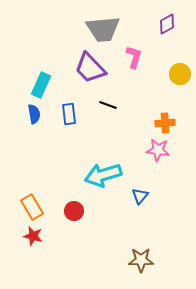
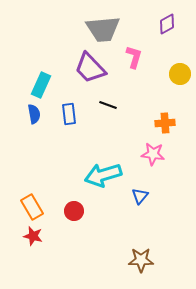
pink star: moved 5 px left, 4 px down
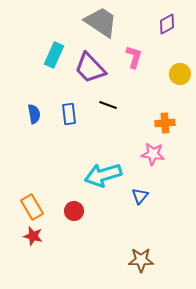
gray trapezoid: moved 2 px left, 7 px up; rotated 141 degrees counterclockwise
cyan rectangle: moved 13 px right, 30 px up
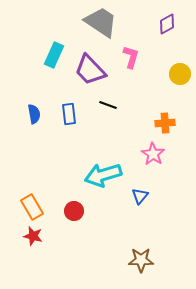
pink L-shape: moved 3 px left
purple trapezoid: moved 2 px down
pink star: rotated 25 degrees clockwise
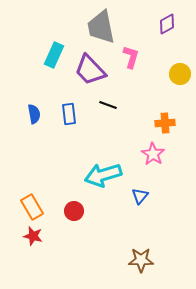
gray trapezoid: moved 5 px down; rotated 135 degrees counterclockwise
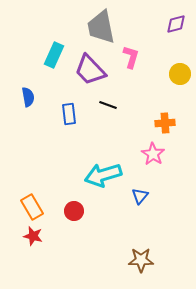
purple diamond: moved 9 px right; rotated 15 degrees clockwise
blue semicircle: moved 6 px left, 17 px up
